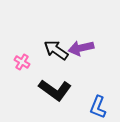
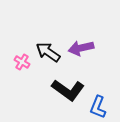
black arrow: moved 8 px left, 2 px down
black L-shape: moved 13 px right
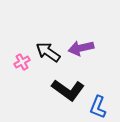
pink cross: rotated 28 degrees clockwise
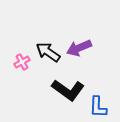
purple arrow: moved 2 px left; rotated 10 degrees counterclockwise
blue L-shape: rotated 20 degrees counterclockwise
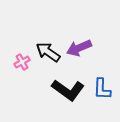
blue L-shape: moved 4 px right, 18 px up
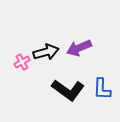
black arrow: moved 2 px left; rotated 130 degrees clockwise
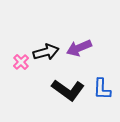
pink cross: moved 1 px left; rotated 14 degrees counterclockwise
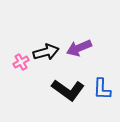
pink cross: rotated 14 degrees clockwise
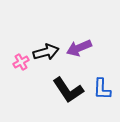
black L-shape: rotated 20 degrees clockwise
